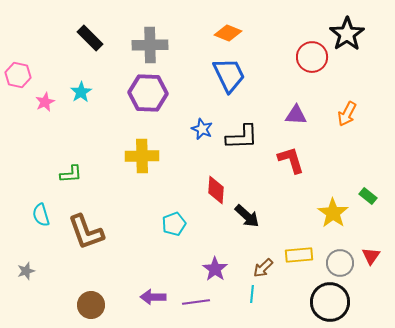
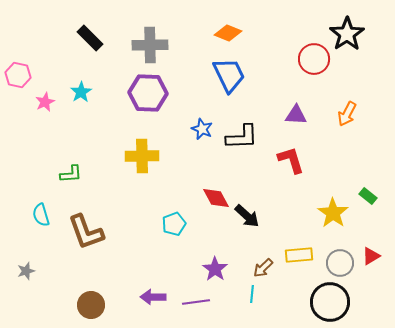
red circle: moved 2 px right, 2 px down
red diamond: moved 8 px down; rotated 32 degrees counterclockwise
red triangle: rotated 24 degrees clockwise
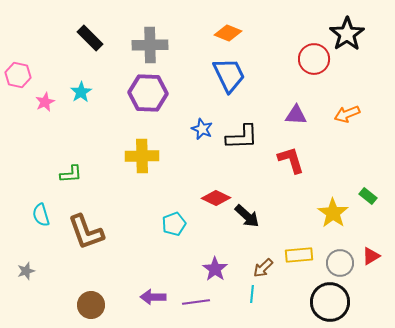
orange arrow: rotated 40 degrees clockwise
red diamond: rotated 36 degrees counterclockwise
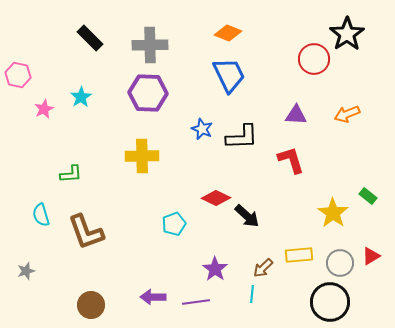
cyan star: moved 5 px down
pink star: moved 1 px left, 7 px down
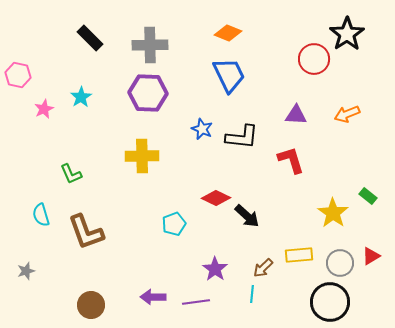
black L-shape: rotated 8 degrees clockwise
green L-shape: rotated 70 degrees clockwise
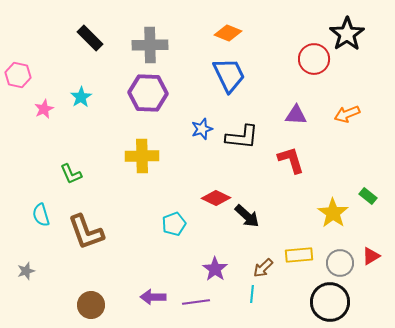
blue star: rotated 30 degrees clockwise
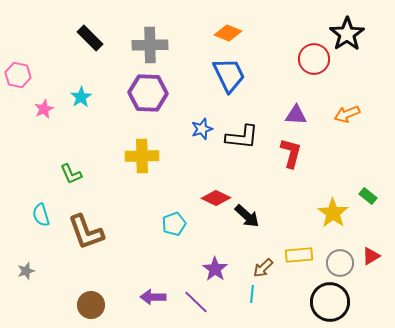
red L-shape: moved 7 px up; rotated 32 degrees clockwise
purple line: rotated 52 degrees clockwise
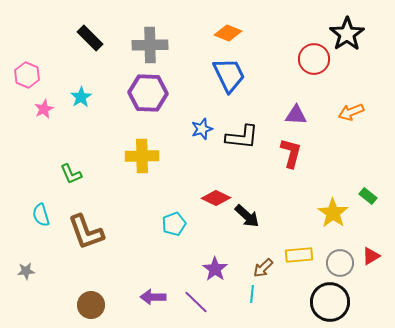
pink hexagon: moved 9 px right; rotated 10 degrees clockwise
orange arrow: moved 4 px right, 2 px up
gray star: rotated 12 degrees clockwise
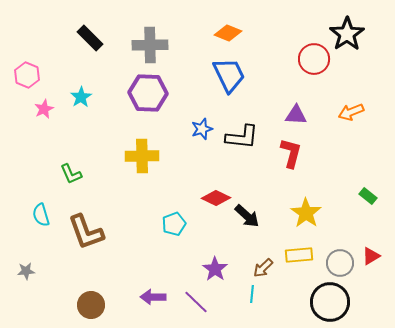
yellow star: moved 27 px left
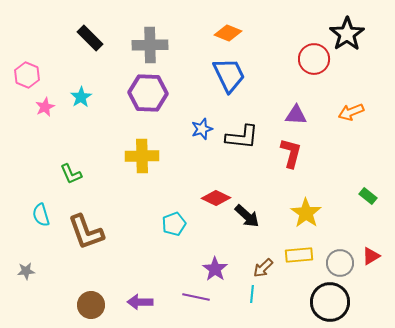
pink star: moved 1 px right, 2 px up
purple arrow: moved 13 px left, 5 px down
purple line: moved 5 px up; rotated 32 degrees counterclockwise
